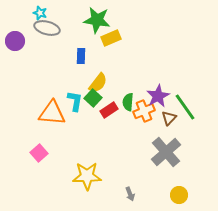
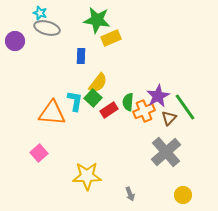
yellow circle: moved 4 px right
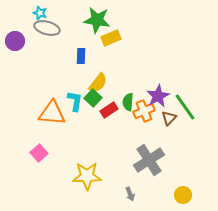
gray cross: moved 17 px left, 8 px down; rotated 8 degrees clockwise
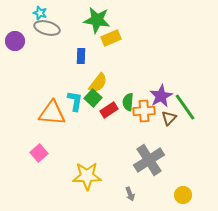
purple star: moved 3 px right
orange cross: rotated 20 degrees clockwise
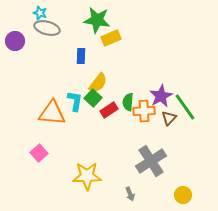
gray cross: moved 2 px right, 1 px down
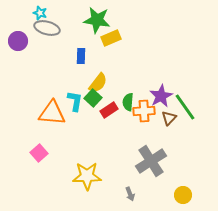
purple circle: moved 3 px right
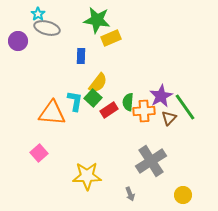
cyan star: moved 2 px left, 1 px down; rotated 16 degrees clockwise
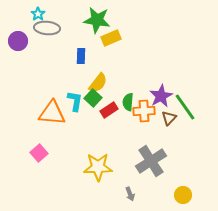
gray ellipse: rotated 10 degrees counterclockwise
yellow star: moved 11 px right, 9 px up
